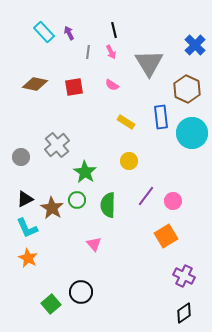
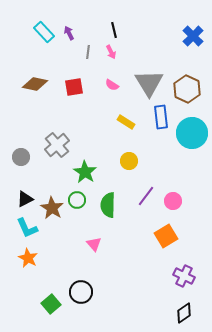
blue cross: moved 2 px left, 9 px up
gray triangle: moved 20 px down
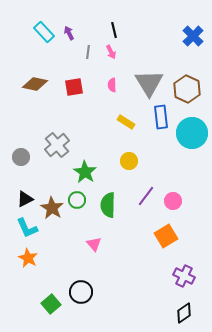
pink semicircle: rotated 56 degrees clockwise
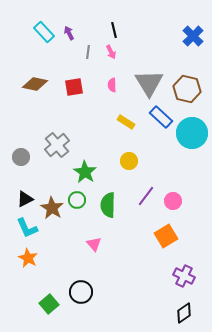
brown hexagon: rotated 12 degrees counterclockwise
blue rectangle: rotated 40 degrees counterclockwise
green square: moved 2 px left
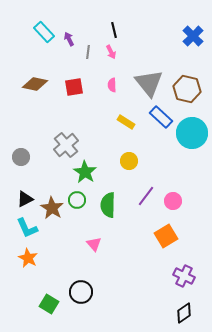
purple arrow: moved 6 px down
gray triangle: rotated 8 degrees counterclockwise
gray cross: moved 9 px right
green square: rotated 18 degrees counterclockwise
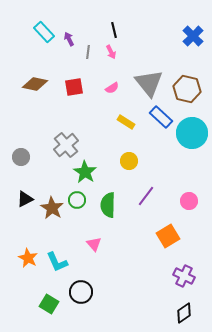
pink semicircle: moved 3 px down; rotated 120 degrees counterclockwise
pink circle: moved 16 px right
cyan L-shape: moved 30 px right, 34 px down
orange square: moved 2 px right
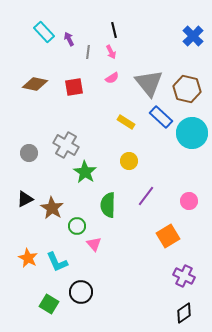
pink semicircle: moved 10 px up
gray cross: rotated 20 degrees counterclockwise
gray circle: moved 8 px right, 4 px up
green circle: moved 26 px down
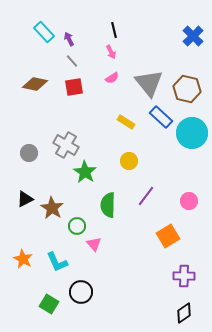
gray line: moved 16 px left, 9 px down; rotated 48 degrees counterclockwise
orange star: moved 5 px left, 1 px down
purple cross: rotated 25 degrees counterclockwise
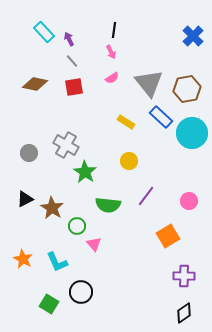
black line: rotated 21 degrees clockwise
brown hexagon: rotated 24 degrees counterclockwise
green semicircle: rotated 85 degrees counterclockwise
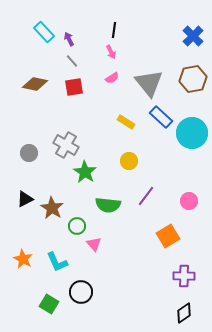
brown hexagon: moved 6 px right, 10 px up
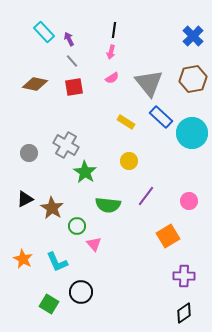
pink arrow: rotated 40 degrees clockwise
